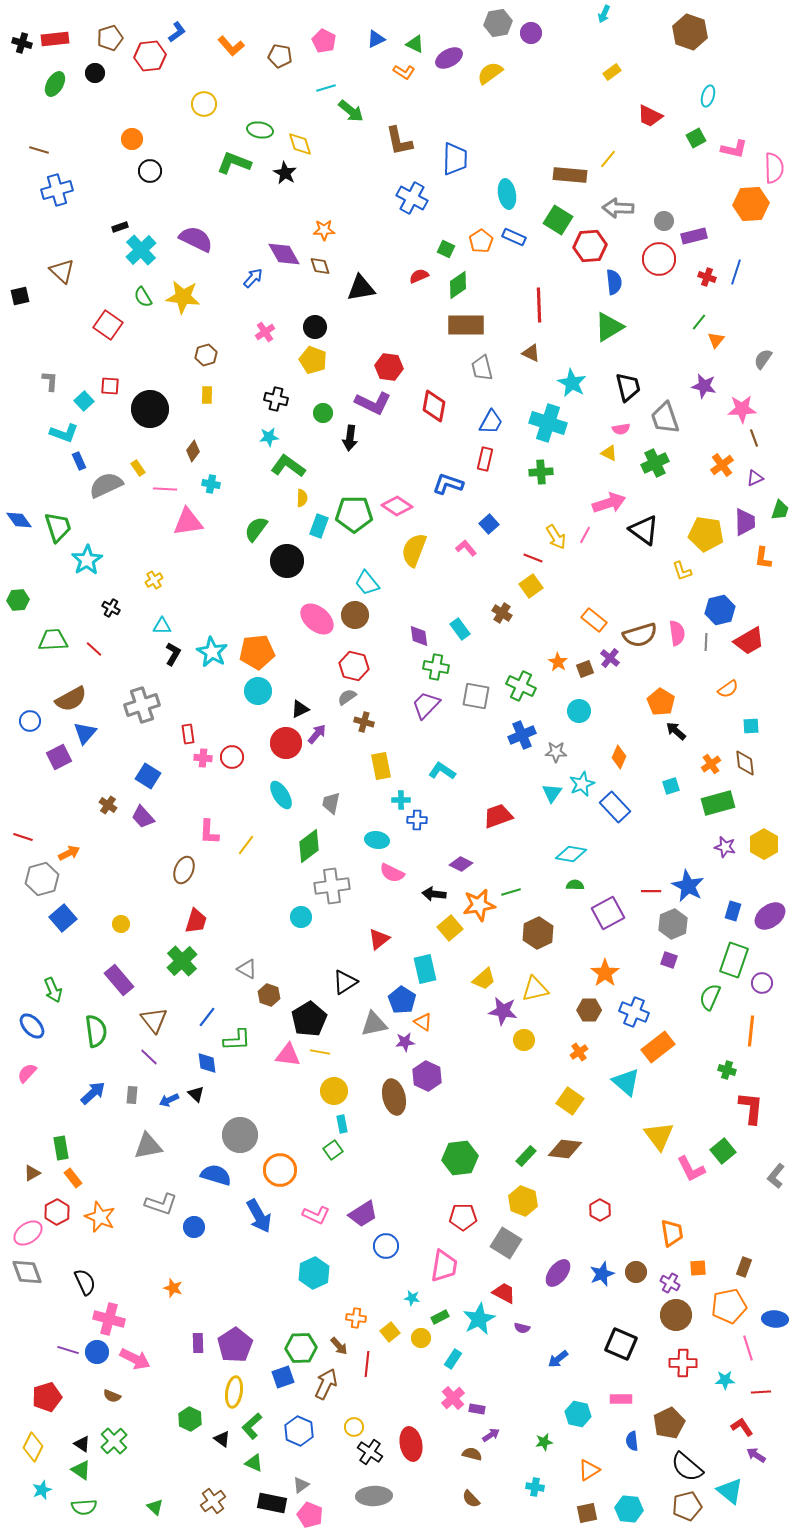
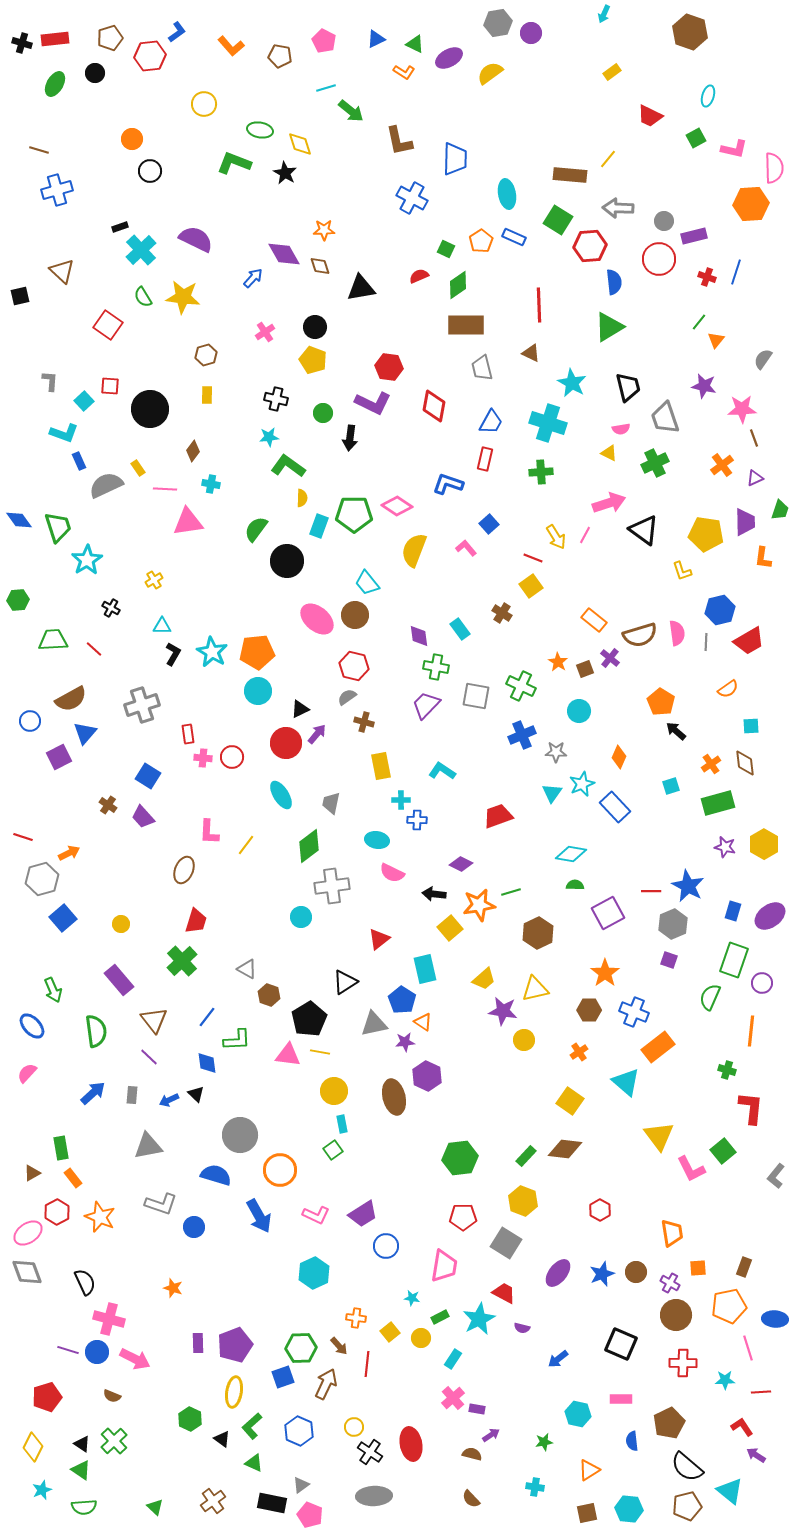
purple pentagon at (235, 1345): rotated 12 degrees clockwise
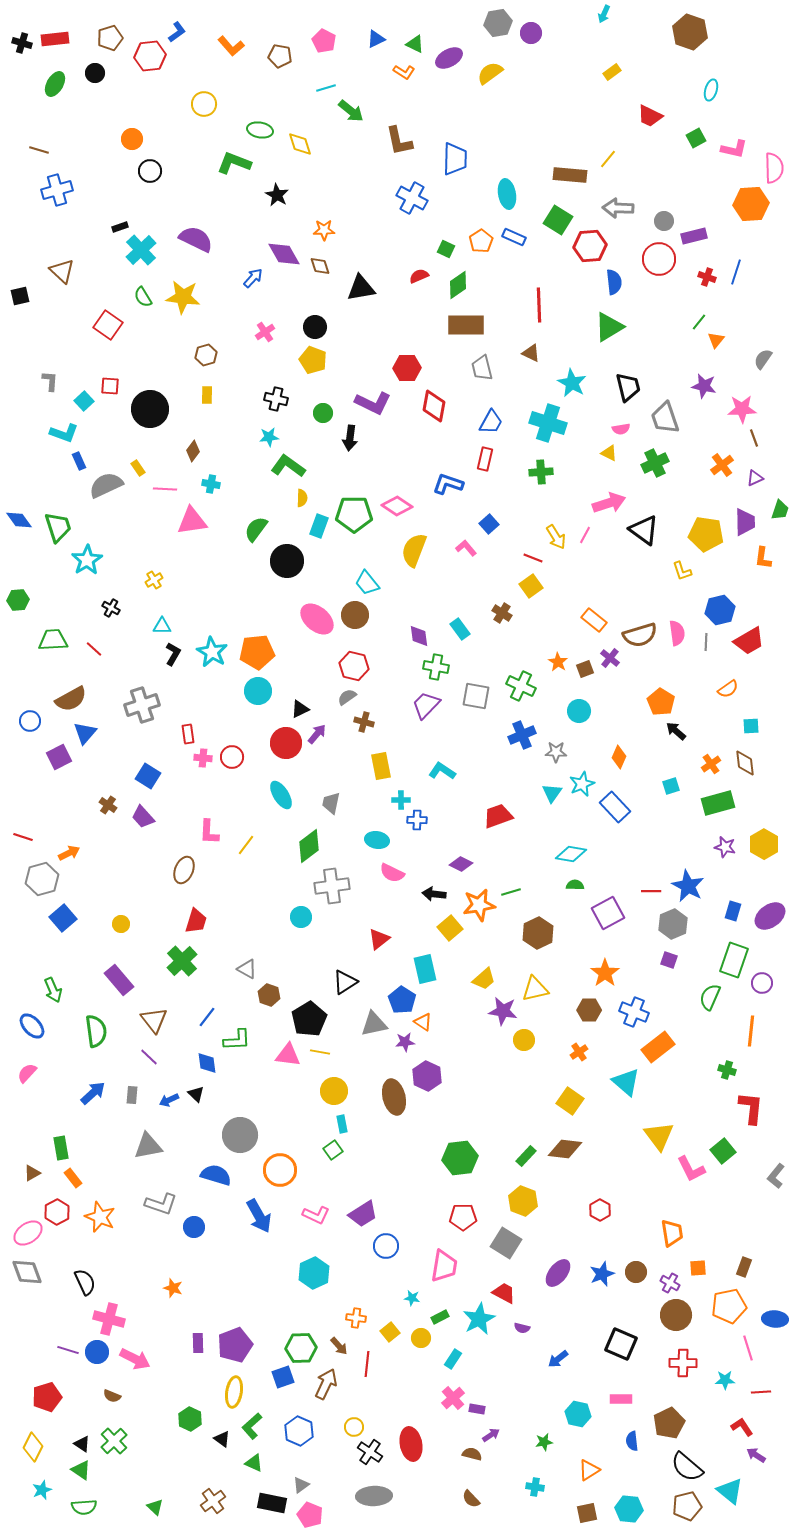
cyan ellipse at (708, 96): moved 3 px right, 6 px up
black star at (285, 173): moved 8 px left, 22 px down
red hexagon at (389, 367): moved 18 px right, 1 px down; rotated 8 degrees counterclockwise
pink triangle at (188, 522): moved 4 px right, 1 px up
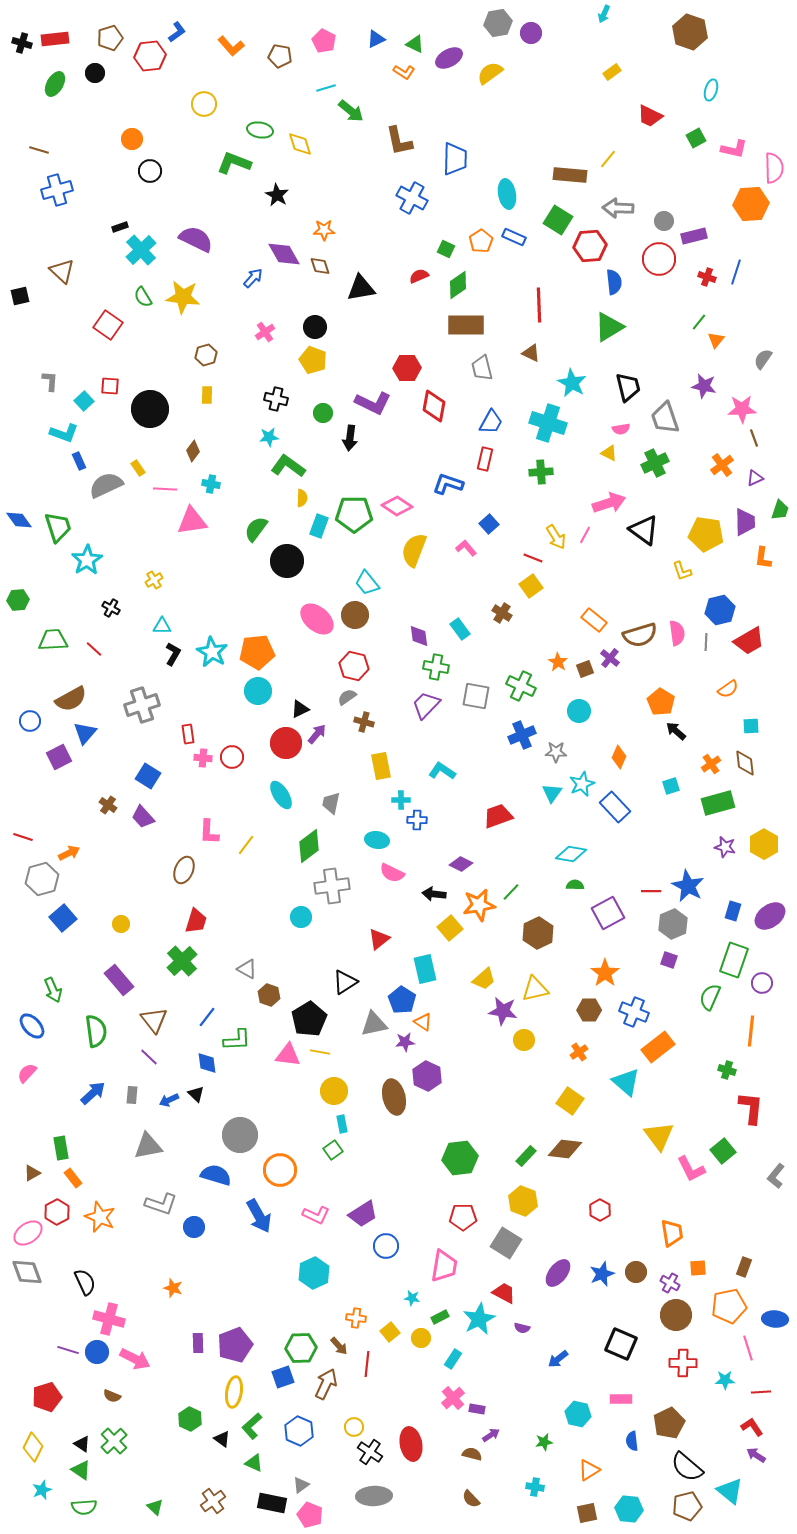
green line at (511, 892): rotated 30 degrees counterclockwise
red L-shape at (742, 1427): moved 10 px right
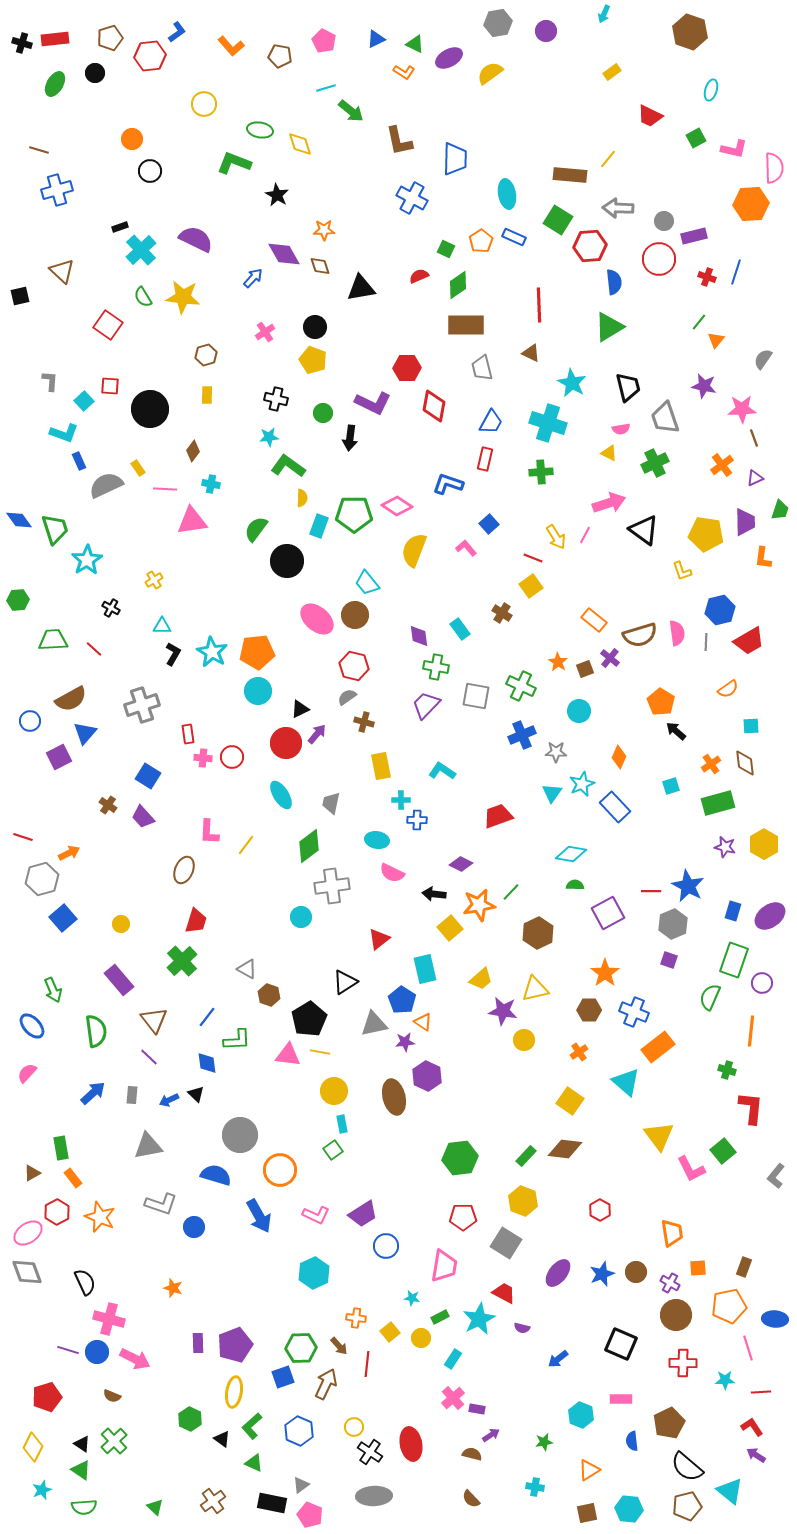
purple circle at (531, 33): moved 15 px right, 2 px up
green trapezoid at (58, 527): moved 3 px left, 2 px down
yellow trapezoid at (484, 979): moved 3 px left
cyan hexagon at (578, 1414): moved 3 px right, 1 px down; rotated 10 degrees clockwise
